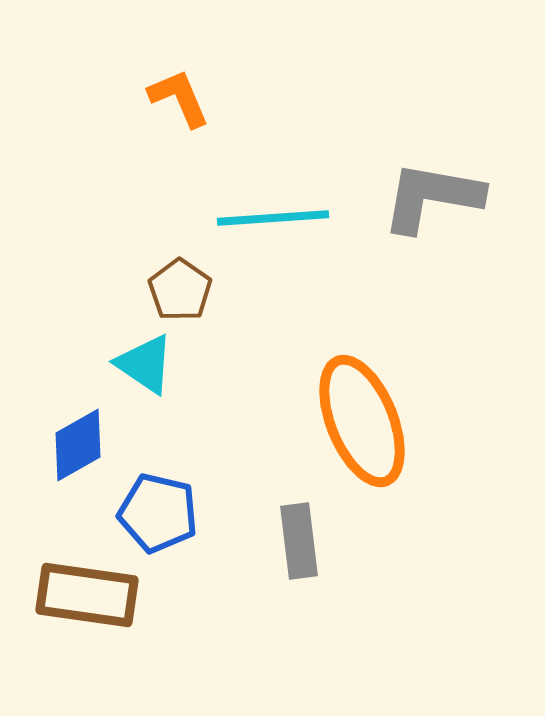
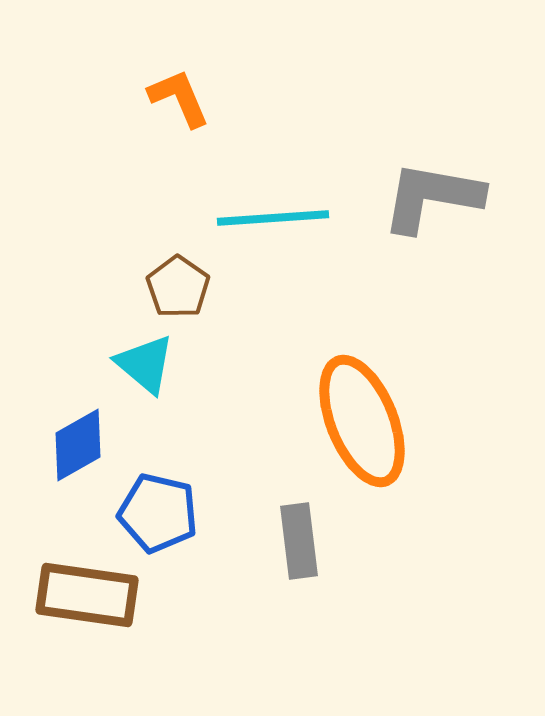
brown pentagon: moved 2 px left, 3 px up
cyan triangle: rotated 6 degrees clockwise
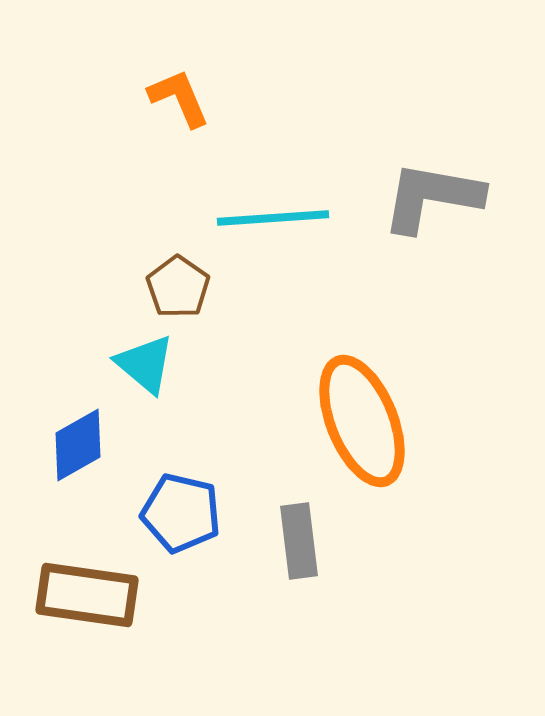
blue pentagon: moved 23 px right
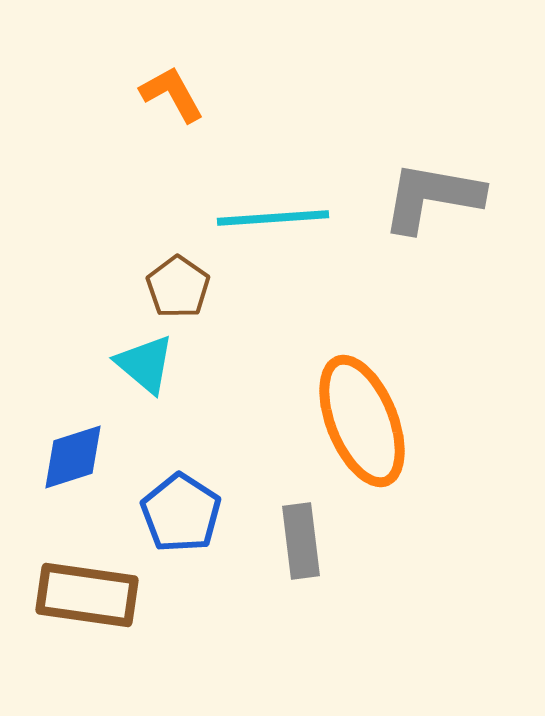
orange L-shape: moved 7 px left, 4 px up; rotated 6 degrees counterclockwise
blue diamond: moved 5 px left, 12 px down; rotated 12 degrees clockwise
blue pentagon: rotated 20 degrees clockwise
gray rectangle: moved 2 px right
